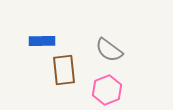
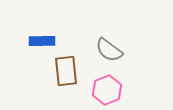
brown rectangle: moved 2 px right, 1 px down
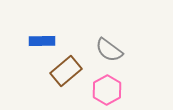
brown rectangle: rotated 56 degrees clockwise
pink hexagon: rotated 8 degrees counterclockwise
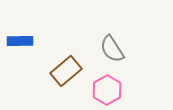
blue rectangle: moved 22 px left
gray semicircle: moved 3 px right, 1 px up; rotated 20 degrees clockwise
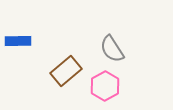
blue rectangle: moved 2 px left
pink hexagon: moved 2 px left, 4 px up
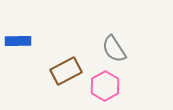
gray semicircle: moved 2 px right
brown rectangle: rotated 12 degrees clockwise
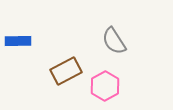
gray semicircle: moved 8 px up
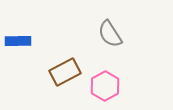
gray semicircle: moved 4 px left, 7 px up
brown rectangle: moved 1 px left, 1 px down
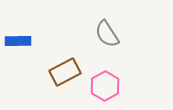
gray semicircle: moved 3 px left
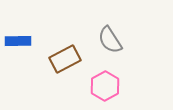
gray semicircle: moved 3 px right, 6 px down
brown rectangle: moved 13 px up
